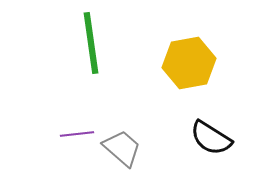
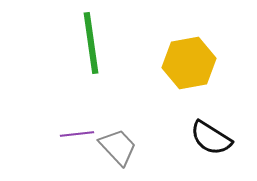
gray trapezoid: moved 4 px left, 1 px up; rotated 6 degrees clockwise
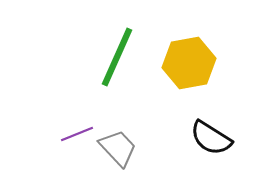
green line: moved 26 px right, 14 px down; rotated 32 degrees clockwise
purple line: rotated 16 degrees counterclockwise
gray trapezoid: moved 1 px down
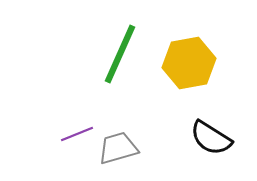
green line: moved 3 px right, 3 px up
gray trapezoid: rotated 63 degrees counterclockwise
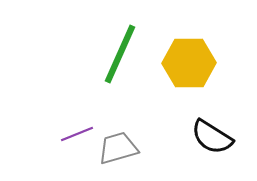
yellow hexagon: rotated 9 degrees clockwise
black semicircle: moved 1 px right, 1 px up
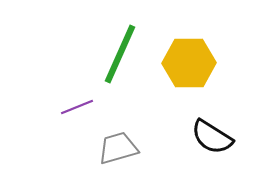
purple line: moved 27 px up
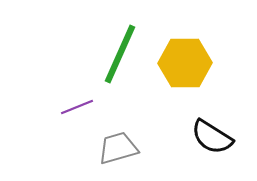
yellow hexagon: moved 4 px left
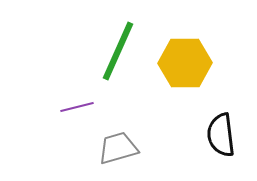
green line: moved 2 px left, 3 px up
purple line: rotated 8 degrees clockwise
black semicircle: moved 9 px right, 2 px up; rotated 51 degrees clockwise
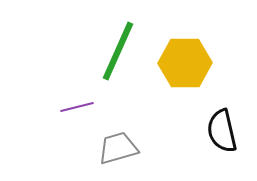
black semicircle: moved 1 px right, 4 px up; rotated 6 degrees counterclockwise
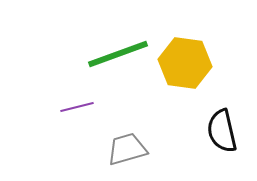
green line: moved 3 px down; rotated 46 degrees clockwise
yellow hexagon: rotated 9 degrees clockwise
gray trapezoid: moved 9 px right, 1 px down
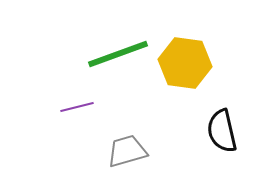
gray trapezoid: moved 2 px down
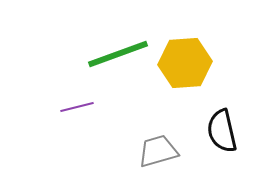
yellow hexagon: rotated 12 degrees counterclockwise
gray trapezoid: moved 31 px right
